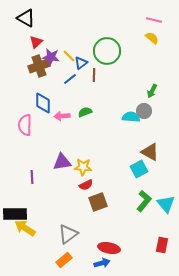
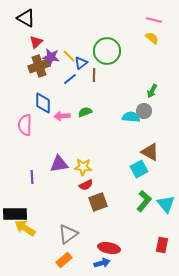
purple triangle: moved 3 px left, 2 px down
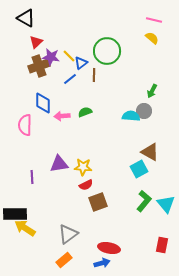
cyan semicircle: moved 1 px up
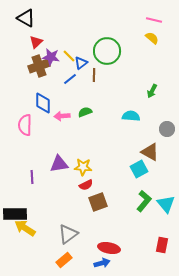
gray circle: moved 23 px right, 18 px down
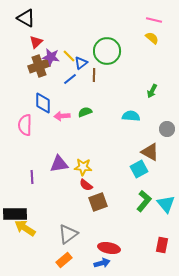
red semicircle: rotated 64 degrees clockwise
